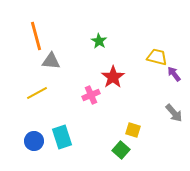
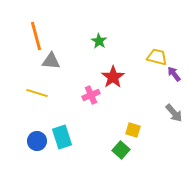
yellow line: rotated 45 degrees clockwise
blue circle: moved 3 px right
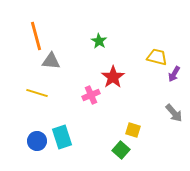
purple arrow: rotated 112 degrees counterclockwise
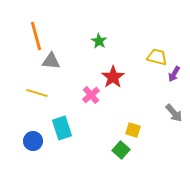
pink cross: rotated 18 degrees counterclockwise
cyan rectangle: moved 9 px up
blue circle: moved 4 px left
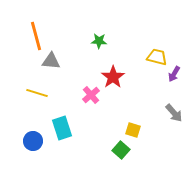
green star: rotated 28 degrees counterclockwise
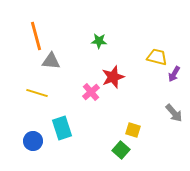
red star: rotated 15 degrees clockwise
pink cross: moved 3 px up
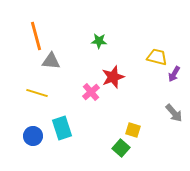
blue circle: moved 5 px up
green square: moved 2 px up
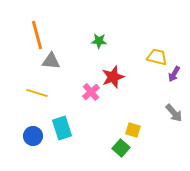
orange line: moved 1 px right, 1 px up
